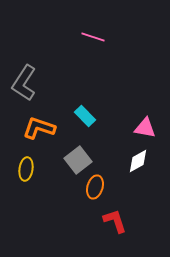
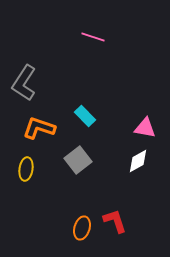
orange ellipse: moved 13 px left, 41 px down
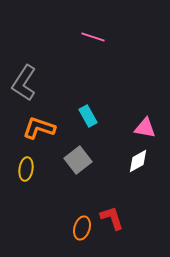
cyan rectangle: moved 3 px right; rotated 15 degrees clockwise
red L-shape: moved 3 px left, 3 px up
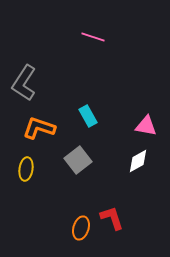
pink triangle: moved 1 px right, 2 px up
orange ellipse: moved 1 px left
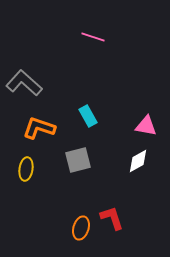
gray L-shape: rotated 99 degrees clockwise
gray square: rotated 24 degrees clockwise
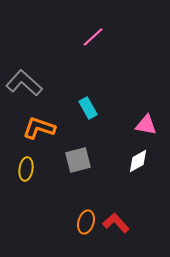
pink line: rotated 60 degrees counterclockwise
cyan rectangle: moved 8 px up
pink triangle: moved 1 px up
red L-shape: moved 4 px right, 5 px down; rotated 24 degrees counterclockwise
orange ellipse: moved 5 px right, 6 px up
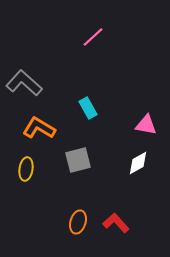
orange L-shape: rotated 12 degrees clockwise
white diamond: moved 2 px down
orange ellipse: moved 8 px left
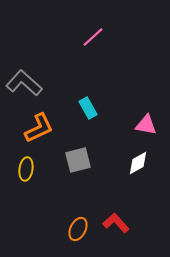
orange L-shape: rotated 124 degrees clockwise
orange ellipse: moved 7 px down; rotated 10 degrees clockwise
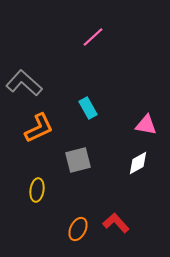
yellow ellipse: moved 11 px right, 21 px down
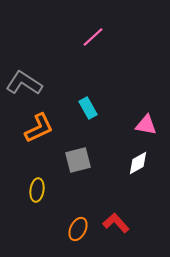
gray L-shape: rotated 9 degrees counterclockwise
